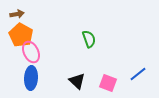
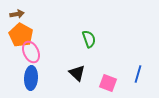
blue line: rotated 36 degrees counterclockwise
black triangle: moved 8 px up
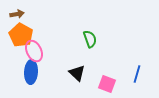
green semicircle: moved 1 px right
pink ellipse: moved 3 px right, 1 px up
blue line: moved 1 px left
blue ellipse: moved 6 px up
pink square: moved 1 px left, 1 px down
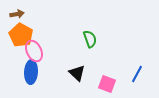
blue line: rotated 12 degrees clockwise
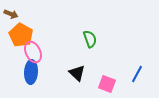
brown arrow: moved 6 px left; rotated 32 degrees clockwise
pink ellipse: moved 1 px left, 1 px down
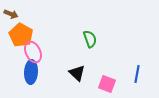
blue line: rotated 18 degrees counterclockwise
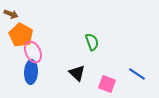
green semicircle: moved 2 px right, 3 px down
blue line: rotated 66 degrees counterclockwise
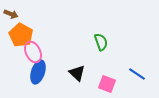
green semicircle: moved 9 px right
blue ellipse: moved 7 px right; rotated 15 degrees clockwise
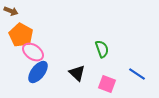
brown arrow: moved 3 px up
green semicircle: moved 1 px right, 7 px down
pink ellipse: rotated 30 degrees counterclockwise
blue ellipse: rotated 20 degrees clockwise
